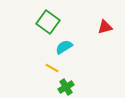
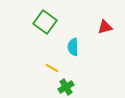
green square: moved 3 px left
cyan semicircle: moved 9 px right; rotated 60 degrees counterclockwise
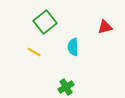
green square: rotated 15 degrees clockwise
yellow line: moved 18 px left, 16 px up
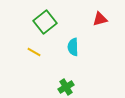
red triangle: moved 5 px left, 8 px up
